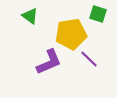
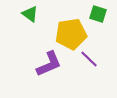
green triangle: moved 2 px up
purple L-shape: moved 2 px down
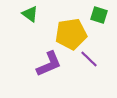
green square: moved 1 px right, 1 px down
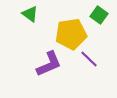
green square: rotated 18 degrees clockwise
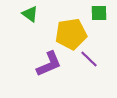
green square: moved 2 px up; rotated 36 degrees counterclockwise
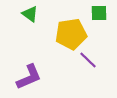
purple line: moved 1 px left, 1 px down
purple L-shape: moved 20 px left, 13 px down
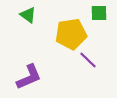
green triangle: moved 2 px left, 1 px down
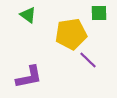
purple L-shape: rotated 12 degrees clockwise
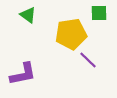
purple L-shape: moved 6 px left, 3 px up
